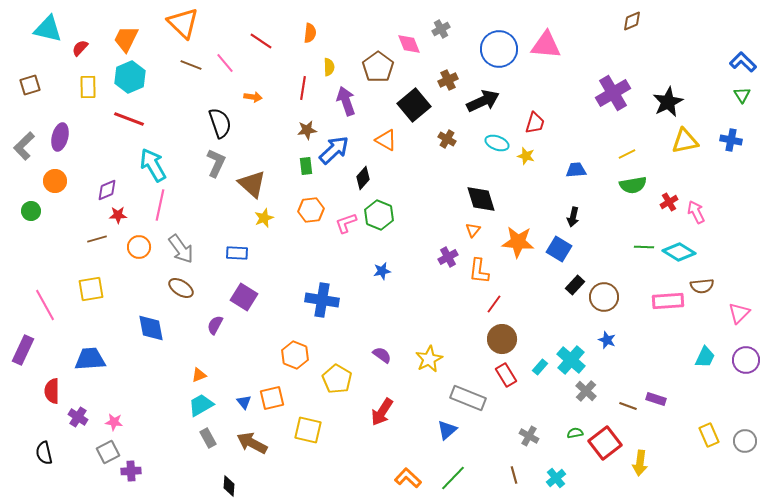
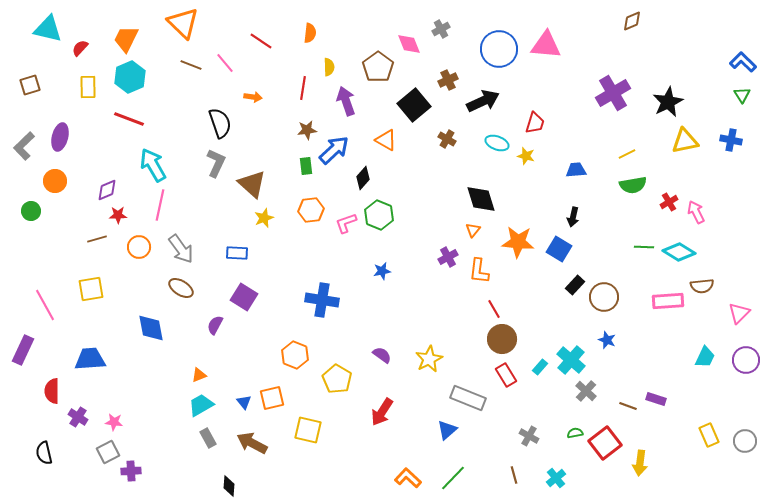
red line at (494, 304): moved 5 px down; rotated 66 degrees counterclockwise
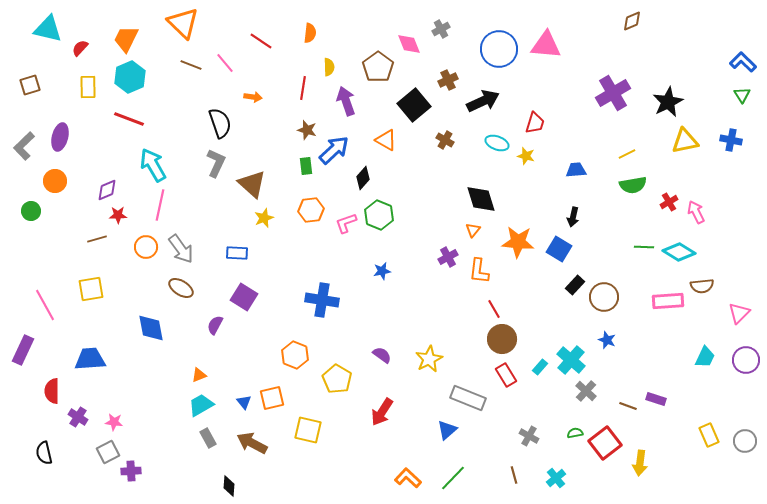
brown star at (307, 130): rotated 24 degrees clockwise
brown cross at (447, 139): moved 2 px left, 1 px down
orange circle at (139, 247): moved 7 px right
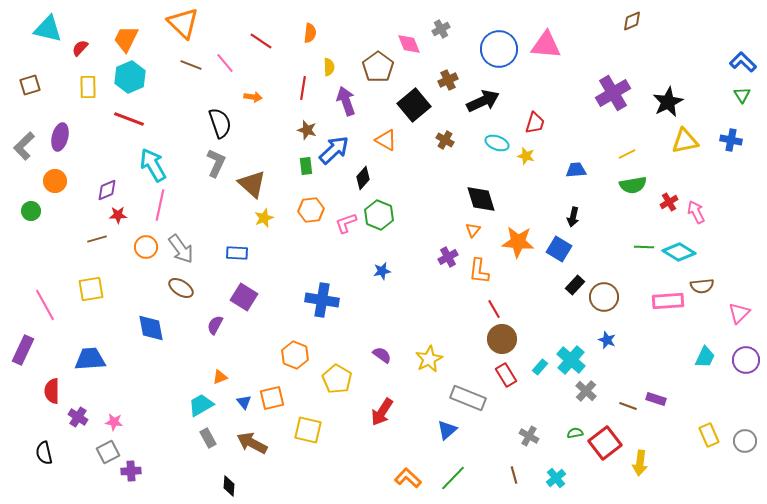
orange triangle at (199, 375): moved 21 px right, 2 px down
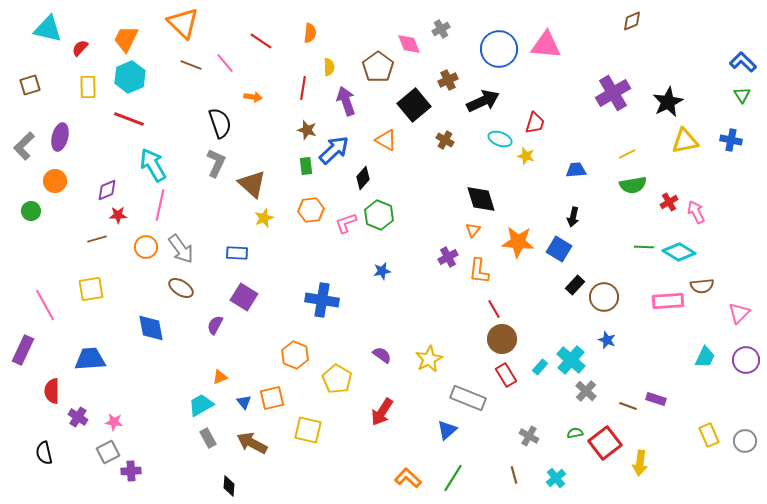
cyan ellipse at (497, 143): moved 3 px right, 4 px up
green line at (453, 478): rotated 12 degrees counterclockwise
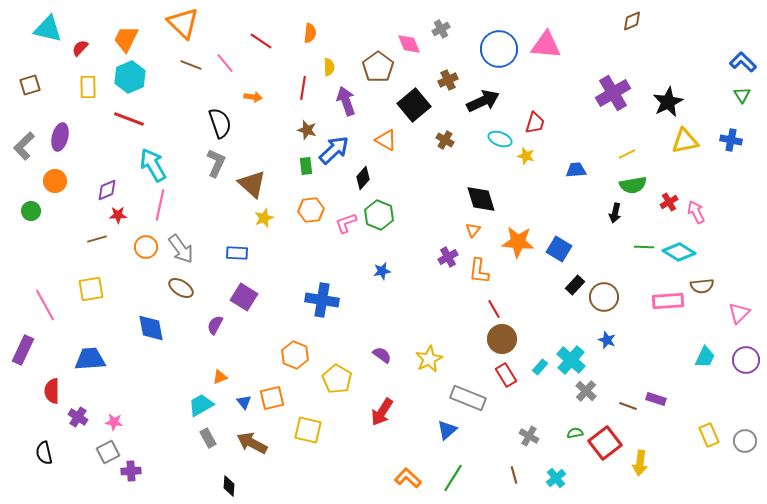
black arrow at (573, 217): moved 42 px right, 4 px up
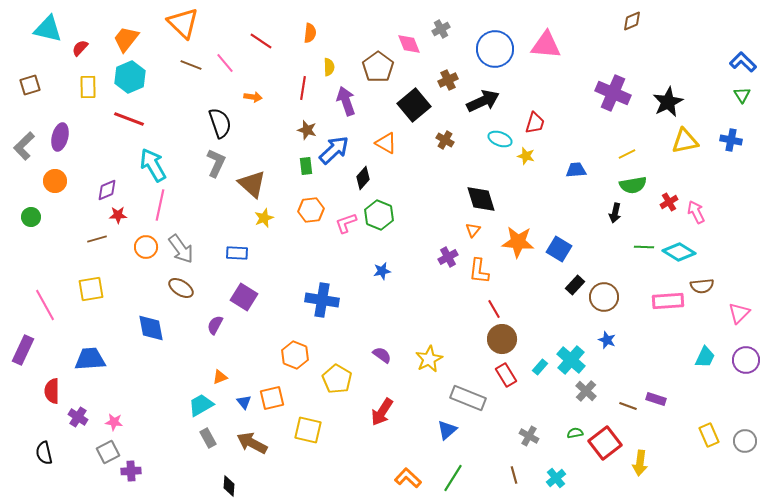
orange trapezoid at (126, 39): rotated 12 degrees clockwise
blue circle at (499, 49): moved 4 px left
purple cross at (613, 93): rotated 36 degrees counterclockwise
orange triangle at (386, 140): moved 3 px down
green circle at (31, 211): moved 6 px down
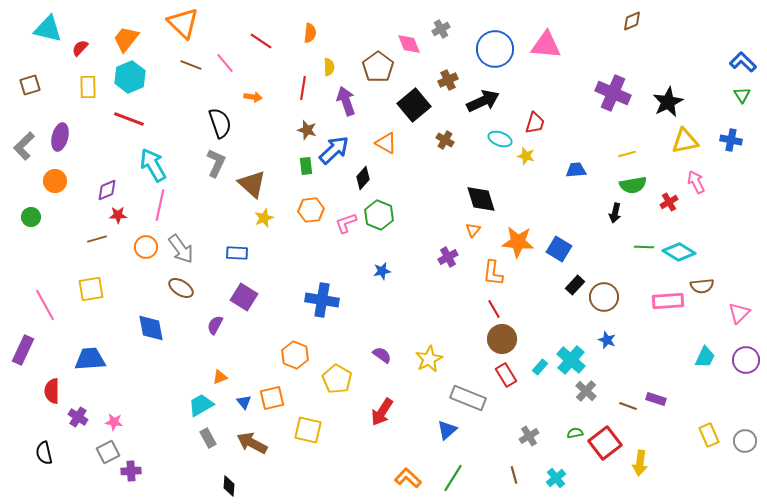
yellow line at (627, 154): rotated 12 degrees clockwise
pink arrow at (696, 212): moved 30 px up
orange L-shape at (479, 271): moved 14 px right, 2 px down
gray cross at (529, 436): rotated 30 degrees clockwise
